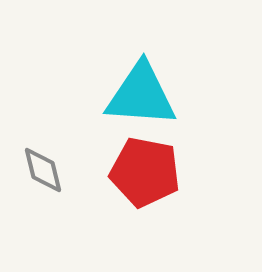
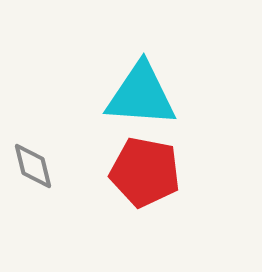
gray diamond: moved 10 px left, 4 px up
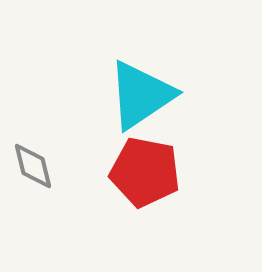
cyan triangle: rotated 38 degrees counterclockwise
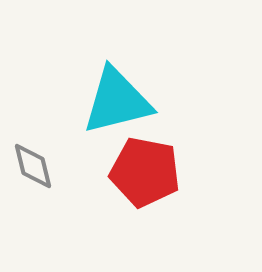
cyan triangle: moved 24 px left, 6 px down; rotated 20 degrees clockwise
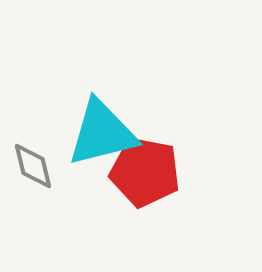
cyan triangle: moved 15 px left, 32 px down
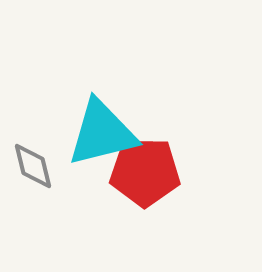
red pentagon: rotated 10 degrees counterclockwise
